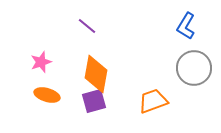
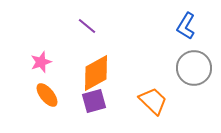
orange diamond: moved 1 px up; rotated 51 degrees clockwise
orange ellipse: rotated 35 degrees clockwise
orange trapezoid: rotated 64 degrees clockwise
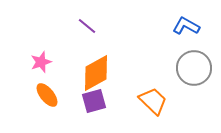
blue L-shape: rotated 88 degrees clockwise
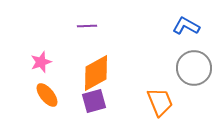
purple line: rotated 42 degrees counterclockwise
orange trapezoid: moved 7 px right, 1 px down; rotated 24 degrees clockwise
